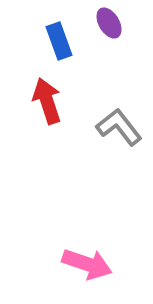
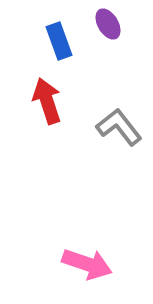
purple ellipse: moved 1 px left, 1 px down
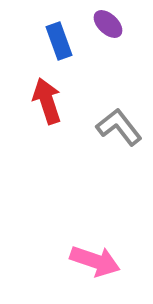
purple ellipse: rotated 16 degrees counterclockwise
pink arrow: moved 8 px right, 3 px up
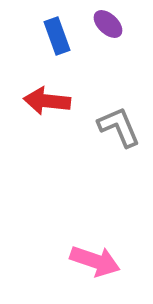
blue rectangle: moved 2 px left, 5 px up
red arrow: rotated 66 degrees counterclockwise
gray L-shape: rotated 15 degrees clockwise
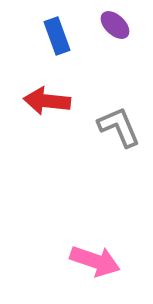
purple ellipse: moved 7 px right, 1 px down
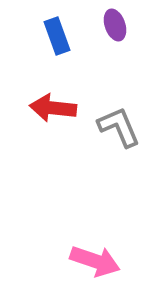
purple ellipse: rotated 28 degrees clockwise
red arrow: moved 6 px right, 7 px down
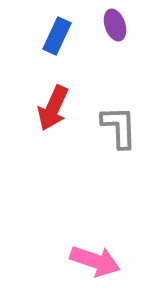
blue rectangle: rotated 45 degrees clockwise
red arrow: rotated 72 degrees counterclockwise
gray L-shape: rotated 21 degrees clockwise
